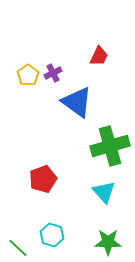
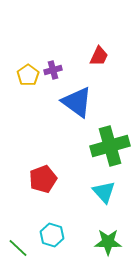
purple cross: moved 3 px up; rotated 12 degrees clockwise
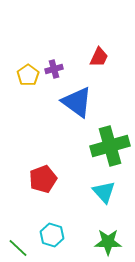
red trapezoid: moved 1 px down
purple cross: moved 1 px right, 1 px up
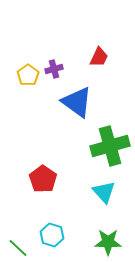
red pentagon: rotated 16 degrees counterclockwise
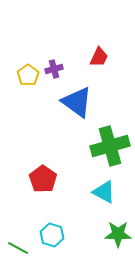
cyan triangle: rotated 20 degrees counterclockwise
green star: moved 10 px right, 8 px up
green line: rotated 15 degrees counterclockwise
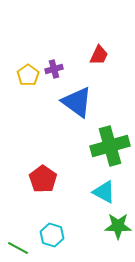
red trapezoid: moved 2 px up
green star: moved 8 px up
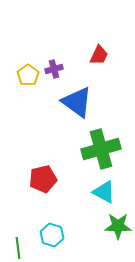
green cross: moved 9 px left, 3 px down
red pentagon: rotated 24 degrees clockwise
green line: rotated 55 degrees clockwise
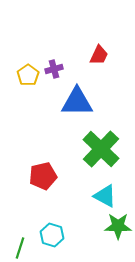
blue triangle: rotated 36 degrees counterclockwise
green cross: rotated 30 degrees counterclockwise
red pentagon: moved 3 px up
cyan triangle: moved 1 px right, 4 px down
green line: moved 2 px right; rotated 25 degrees clockwise
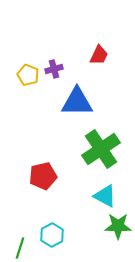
yellow pentagon: rotated 15 degrees counterclockwise
green cross: rotated 12 degrees clockwise
cyan hexagon: rotated 15 degrees clockwise
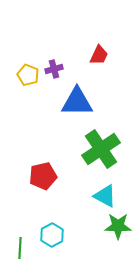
green line: rotated 15 degrees counterclockwise
